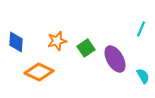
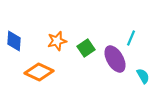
cyan line: moved 10 px left, 9 px down
blue diamond: moved 2 px left, 1 px up
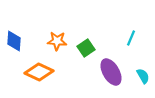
orange star: rotated 18 degrees clockwise
purple ellipse: moved 4 px left, 13 px down
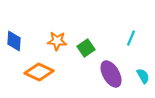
purple ellipse: moved 2 px down
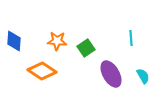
cyan line: rotated 28 degrees counterclockwise
orange diamond: moved 3 px right, 1 px up; rotated 8 degrees clockwise
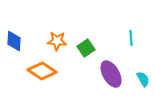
cyan semicircle: moved 3 px down
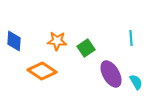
cyan semicircle: moved 7 px left, 3 px down
